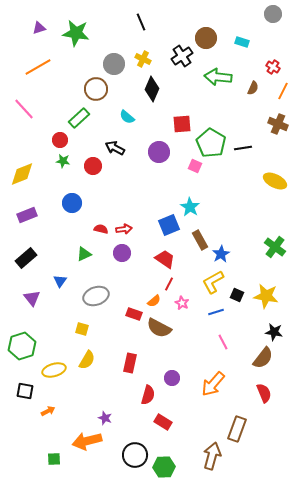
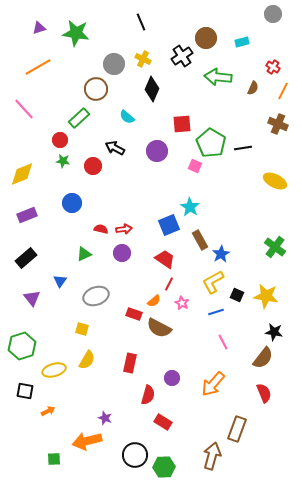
cyan rectangle at (242, 42): rotated 32 degrees counterclockwise
purple circle at (159, 152): moved 2 px left, 1 px up
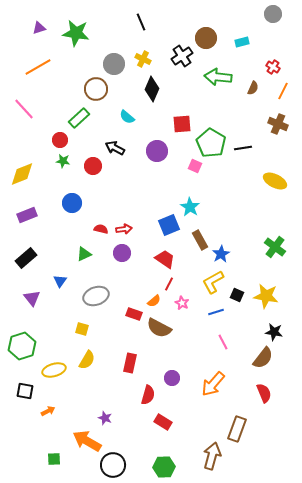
orange arrow at (87, 441): rotated 44 degrees clockwise
black circle at (135, 455): moved 22 px left, 10 px down
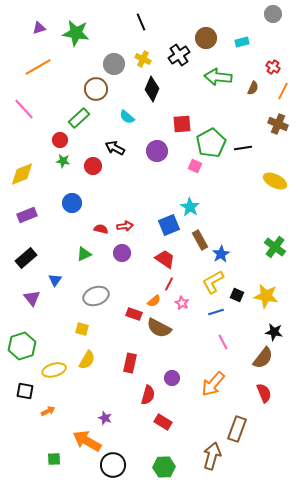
black cross at (182, 56): moved 3 px left, 1 px up
green pentagon at (211, 143): rotated 12 degrees clockwise
red arrow at (124, 229): moved 1 px right, 3 px up
blue triangle at (60, 281): moved 5 px left, 1 px up
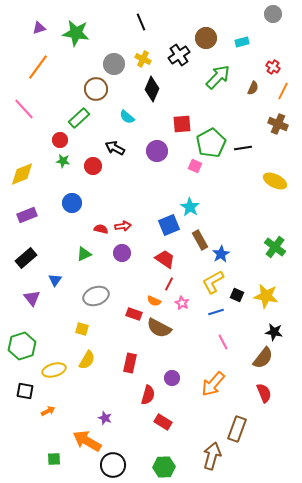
orange line at (38, 67): rotated 24 degrees counterclockwise
green arrow at (218, 77): rotated 128 degrees clockwise
red arrow at (125, 226): moved 2 px left
orange semicircle at (154, 301): rotated 64 degrees clockwise
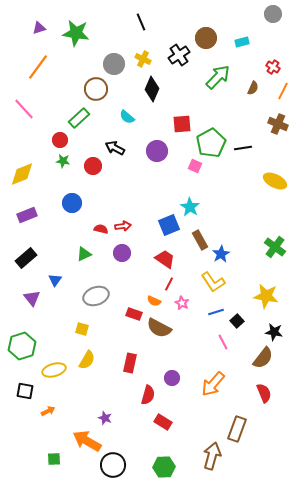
yellow L-shape at (213, 282): rotated 95 degrees counterclockwise
black square at (237, 295): moved 26 px down; rotated 24 degrees clockwise
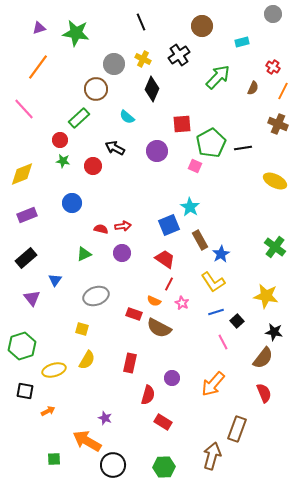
brown circle at (206, 38): moved 4 px left, 12 px up
